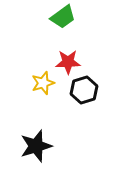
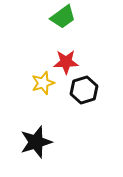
red star: moved 2 px left
black star: moved 4 px up
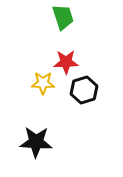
green trapezoid: rotated 72 degrees counterclockwise
yellow star: rotated 20 degrees clockwise
black star: rotated 20 degrees clockwise
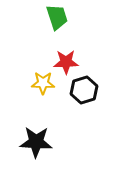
green trapezoid: moved 6 px left
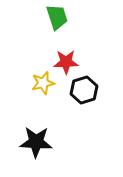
yellow star: rotated 15 degrees counterclockwise
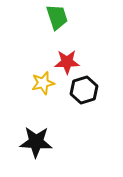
red star: moved 1 px right
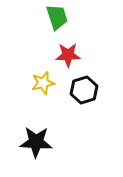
red star: moved 1 px right, 7 px up
